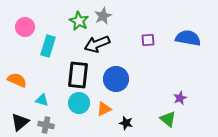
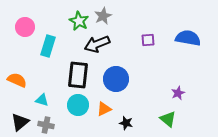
purple star: moved 2 px left, 5 px up
cyan circle: moved 1 px left, 2 px down
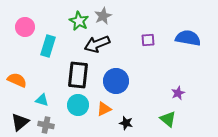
blue circle: moved 2 px down
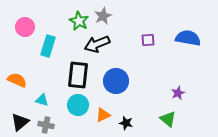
orange triangle: moved 1 px left, 6 px down
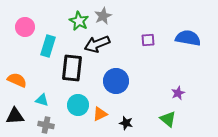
black rectangle: moved 6 px left, 7 px up
orange triangle: moved 3 px left, 1 px up
black triangle: moved 5 px left, 6 px up; rotated 36 degrees clockwise
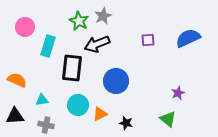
blue semicircle: rotated 35 degrees counterclockwise
cyan triangle: rotated 24 degrees counterclockwise
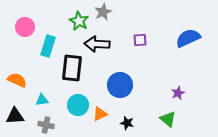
gray star: moved 4 px up
purple square: moved 8 px left
black arrow: rotated 25 degrees clockwise
blue circle: moved 4 px right, 4 px down
black star: moved 1 px right
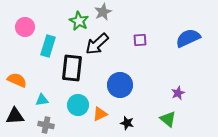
black arrow: rotated 45 degrees counterclockwise
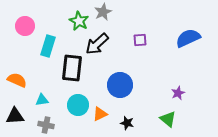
pink circle: moved 1 px up
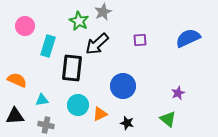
blue circle: moved 3 px right, 1 px down
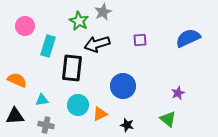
black arrow: rotated 25 degrees clockwise
black star: moved 2 px down
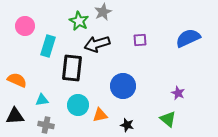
purple star: rotated 24 degrees counterclockwise
orange triangle: moved 1 px down; rotated 14 degrees clockwise
